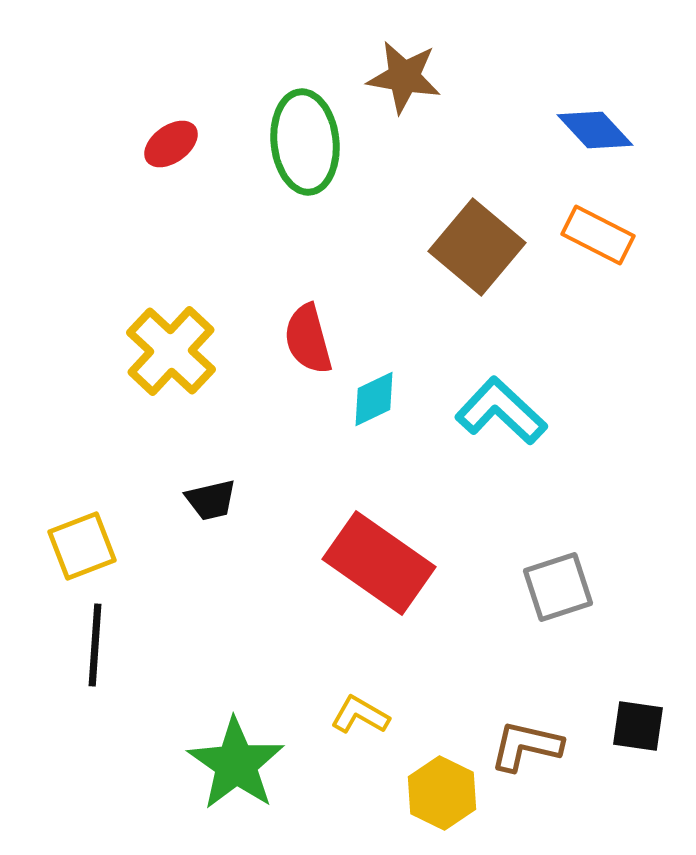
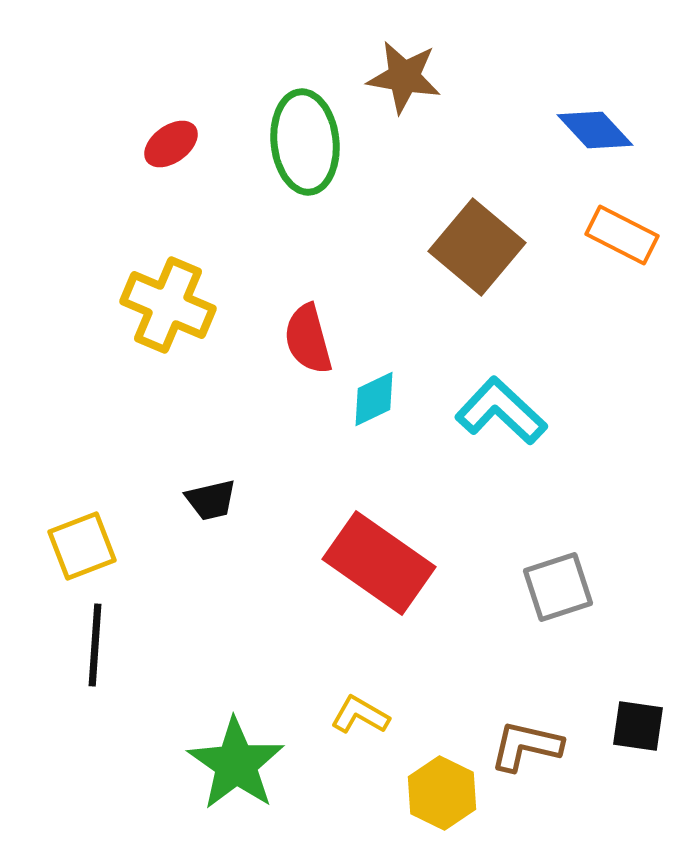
orange rectangle: moved 24 px right
yellow cross: moved 3 px left, 46 px up; rotated 20 degrees counterclockwise
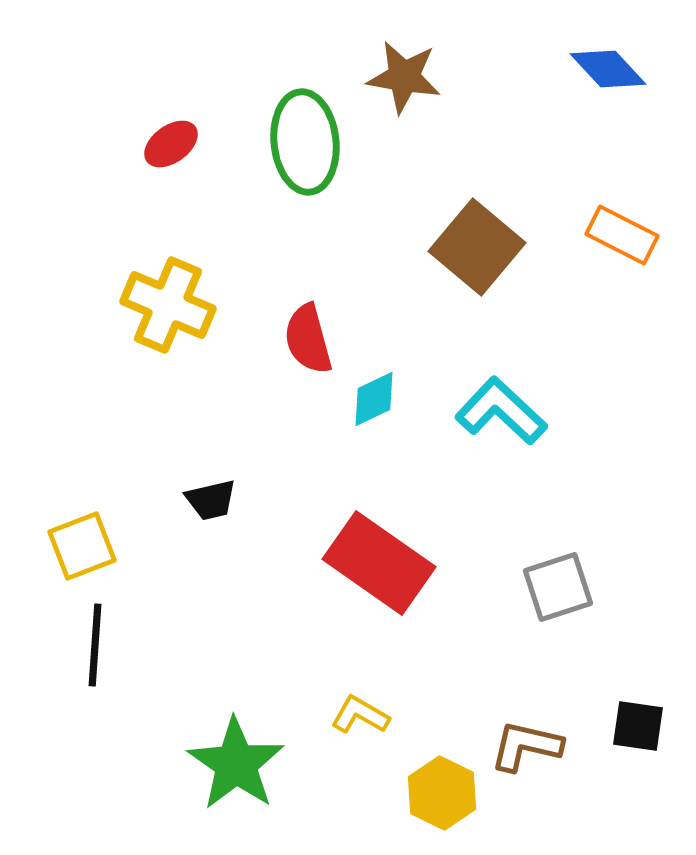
blue diamond: moved 13 px right, 61 px up
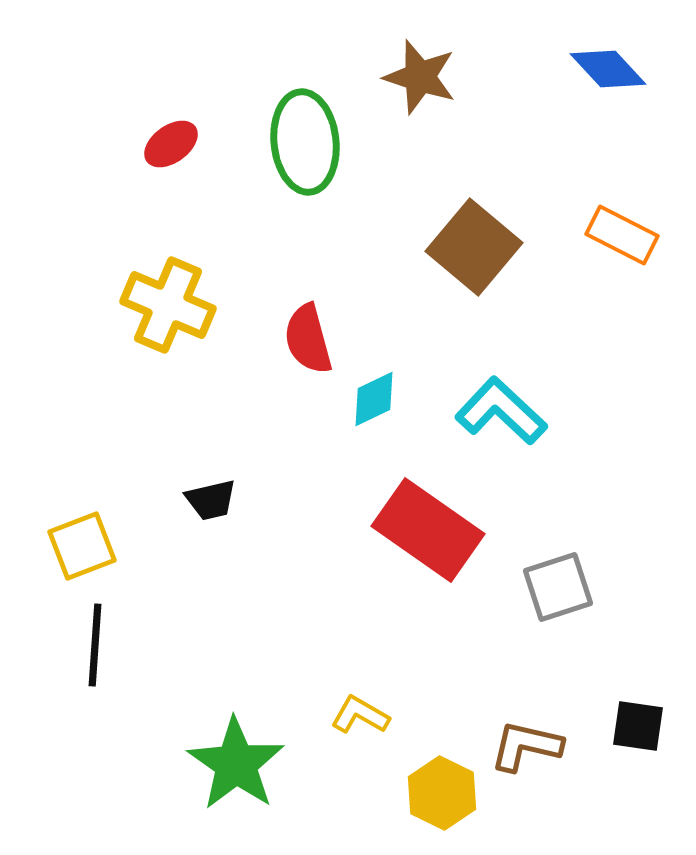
brown star: moved 16 px right; rotated 8 degrees clockwise
brown square: moved 3 px left
red rectangle: moved 49 px right, 33 px up
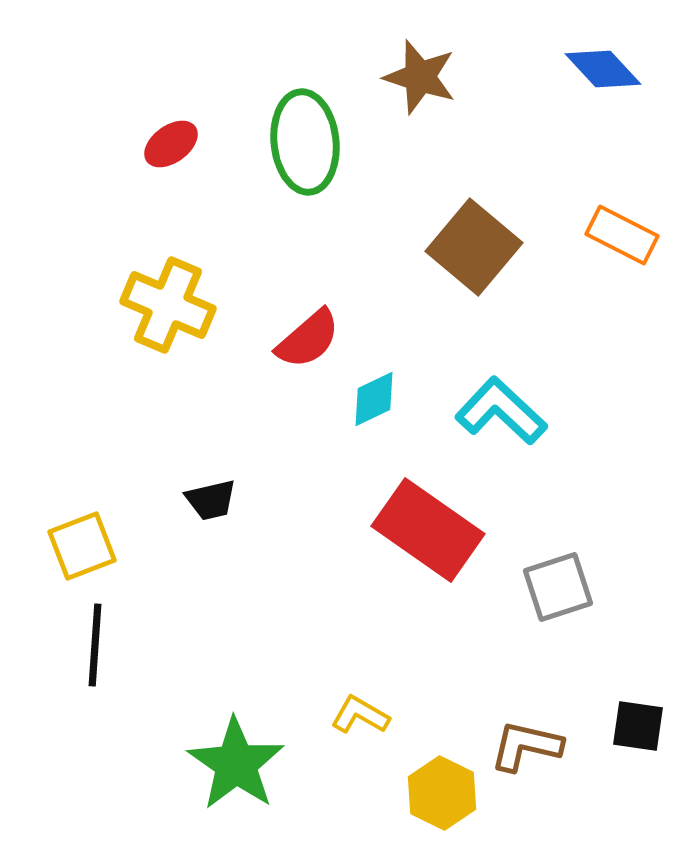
blue diamond: moved 5 px left
red semicircle: rotated 116 degrees counterclockwise
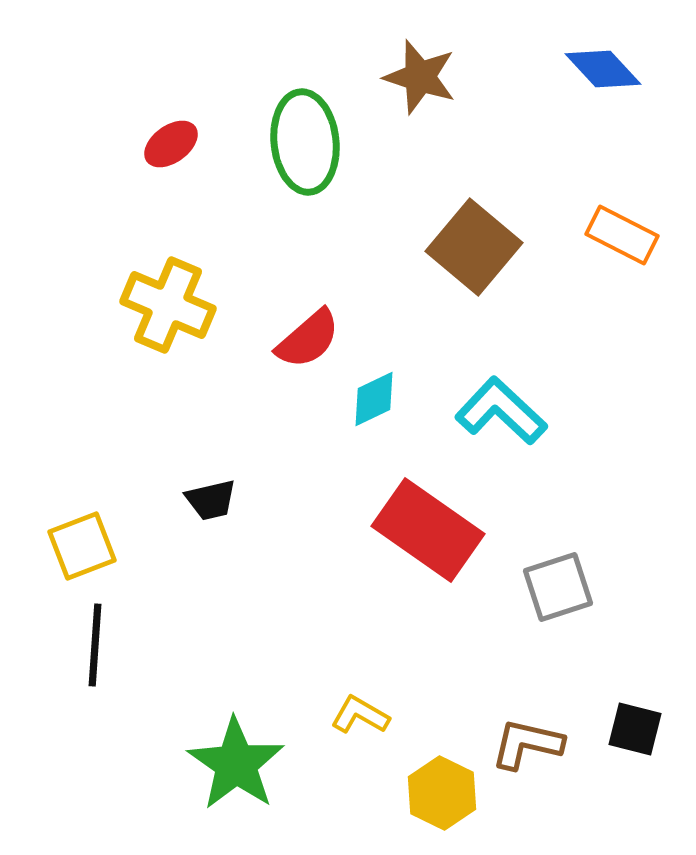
black square: moved 3 px left, 3 px down; rotated 6 degrees clockwise
brown L-shape: moved 1 px right, 2 px up
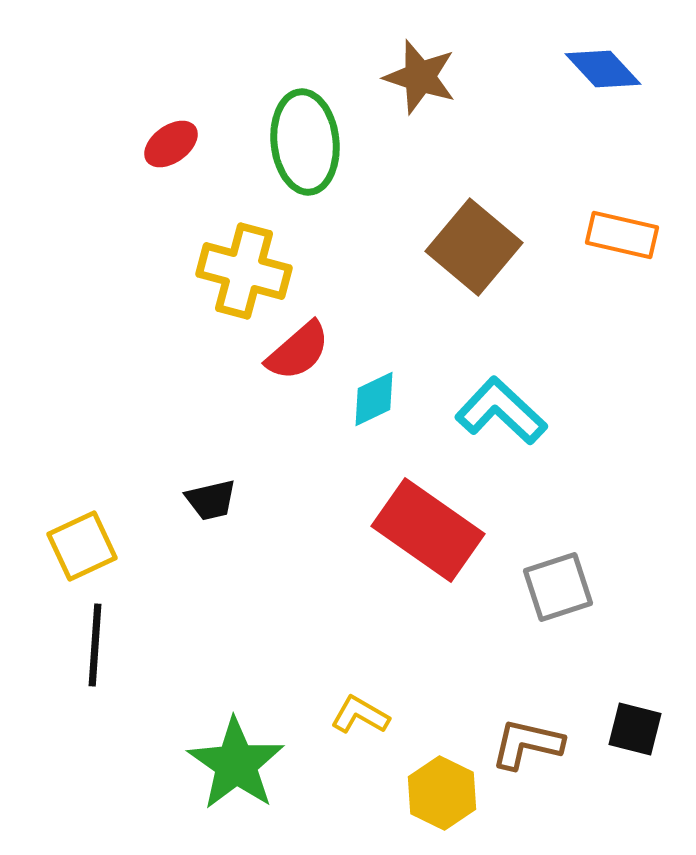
orange rectangle: rotated 14 degrees counterclockwise
yellow cross: moved 76 px right, 34 px up; rotated 8 degrees counterclockwise
red semicircle: moved 10 px left, 12 px down
yellow square: rotated 4 degrees counterclockwise
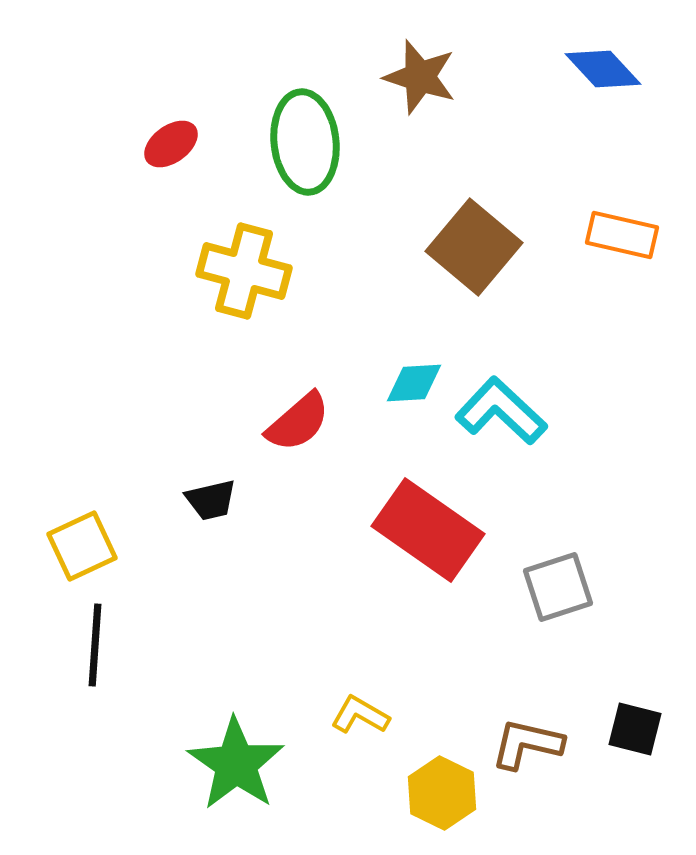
red semicircle: moved 71 px down
cyan diamond: moved 40 px right, 16 px up; rotated 22 degrees clockwise
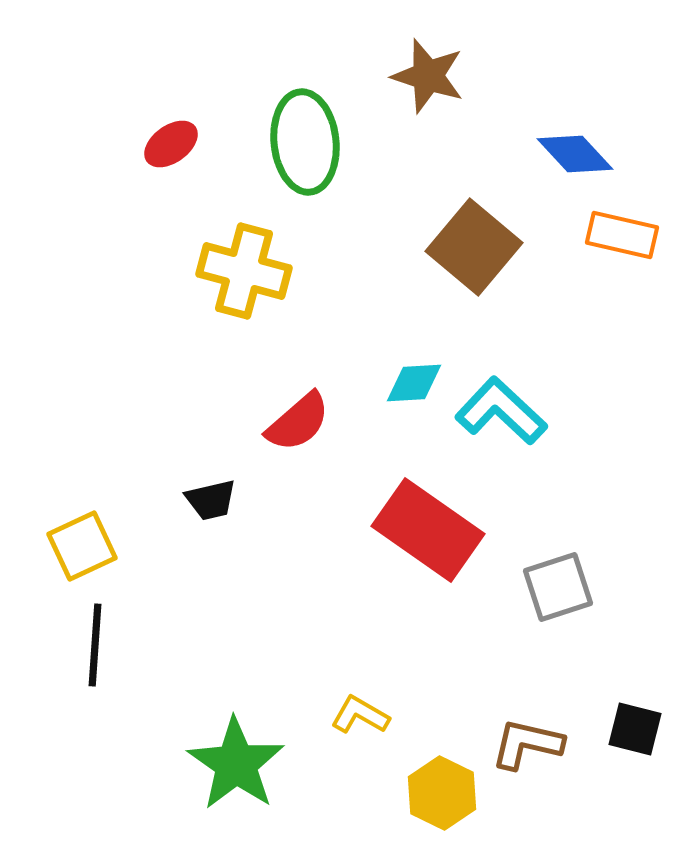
blue diamond: moved 28 px left, 85 px down
brown star: moved 8 px right, 1 px up
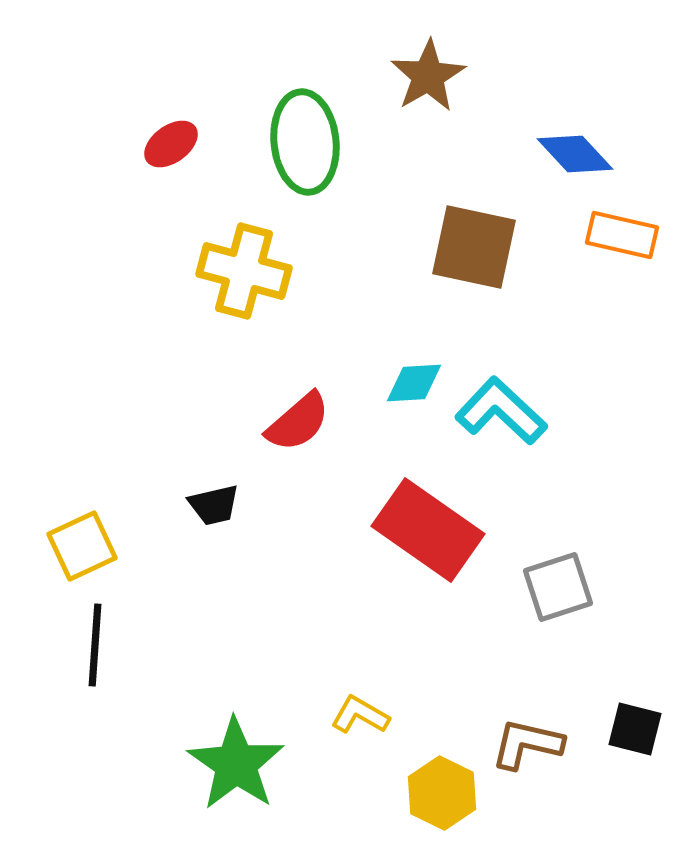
brown star: rotated 24 degrees clockwise
brown square: rotated 28 degrees counterclockwise
black trapezoid: moved 3 px right, 5 px down
